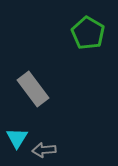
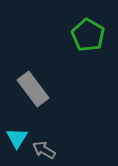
green pentagon: moved 2 px down
gray arrow: rotated 35 degrees clockwise
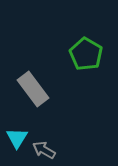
green pentagon: moved 2 px left, 19 px down
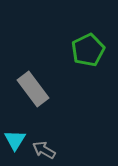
green pentagon: moved 2 px right, 4 px up; rotated 16 degrees clockwise
cyan triangle: moved 2 px left, 2 px down
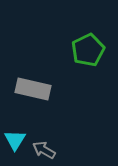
gray rectangle: rotated 40 degrees counterclockwise
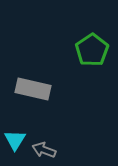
green pentagon: moved 4 px right; rotated 8 degrees counterclockwise
gray arrow: rotated 10 degrees counterclockwise
